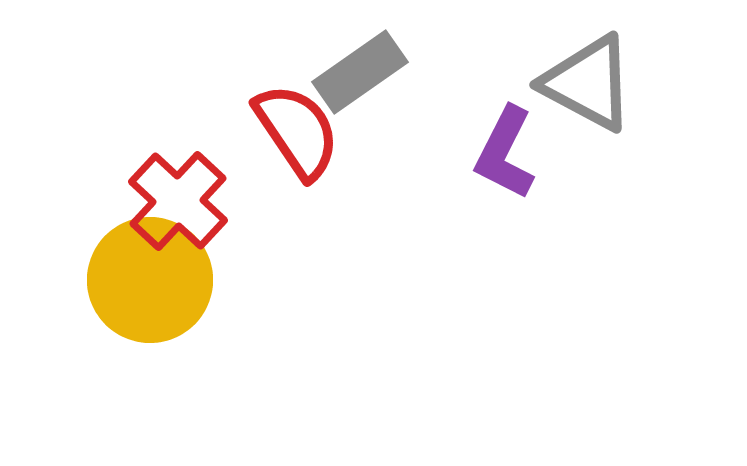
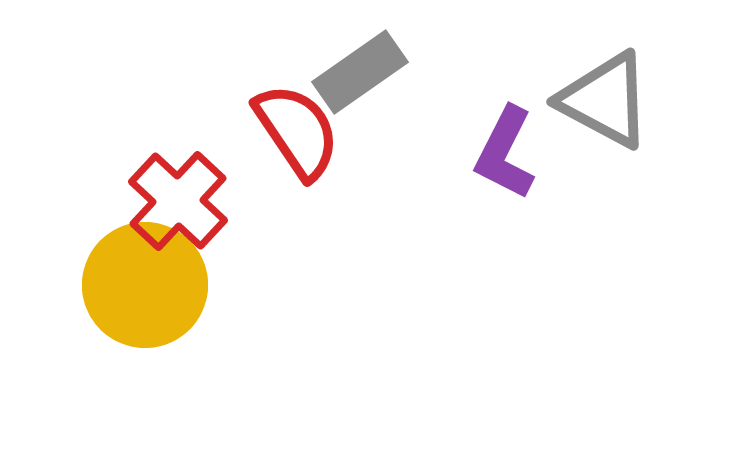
gray triangle: moved 17 px right, 17 px down
yellow circle: moved 5 px left, 5 px down
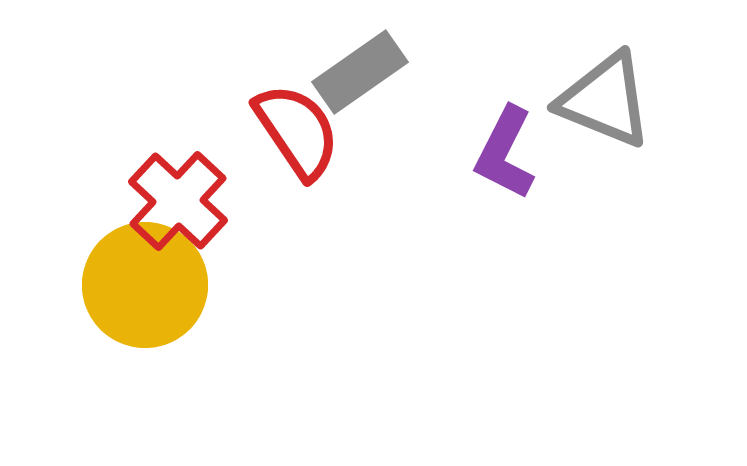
gray triangle: rotated 6 degrees counterclockwise
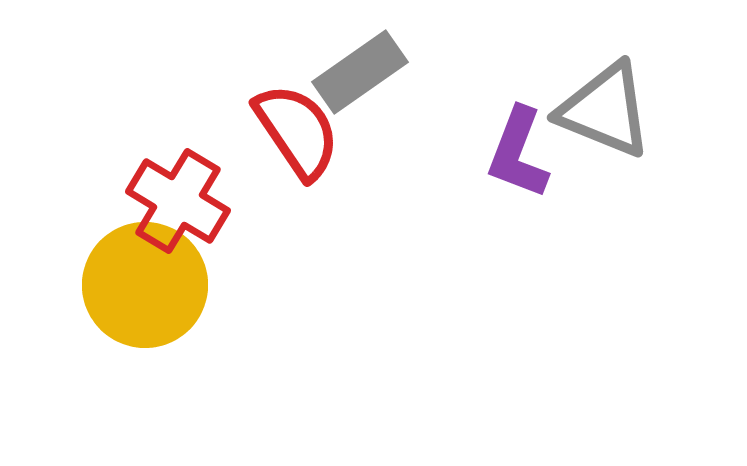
gray triangle: moved 10 px down
purple L-shape: moved 13 px right; rotated 6 degrees counterclockwise
red cross: rotated 12 degrees counterclockwise
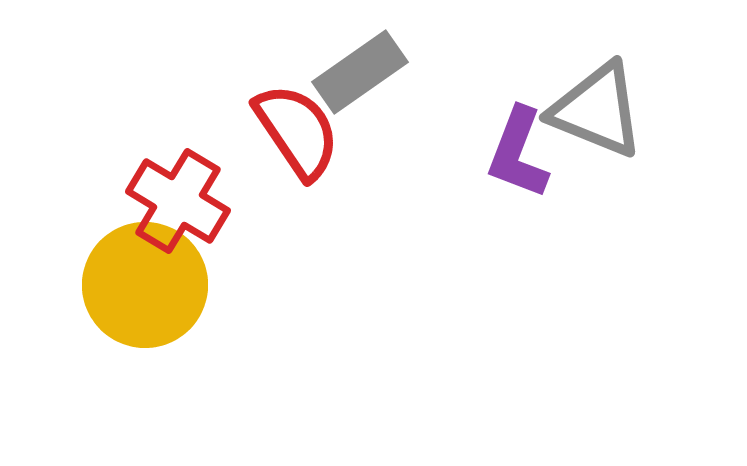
gray triangle: moved 8 px left
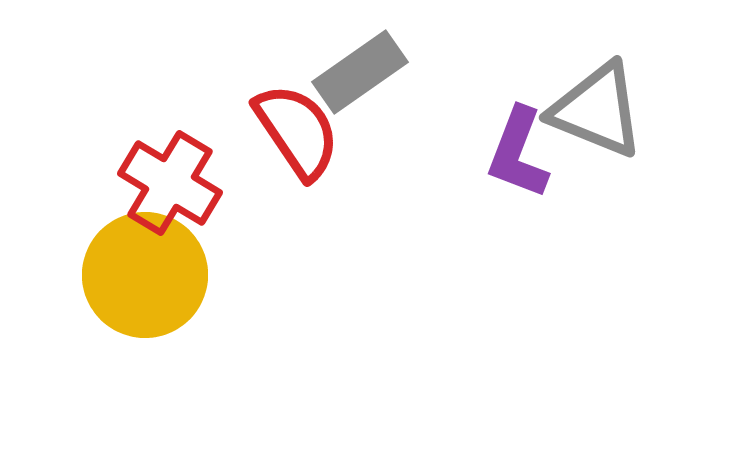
red cross: moved 8 px left, 18 px up
yellow circle: moved 10 px up
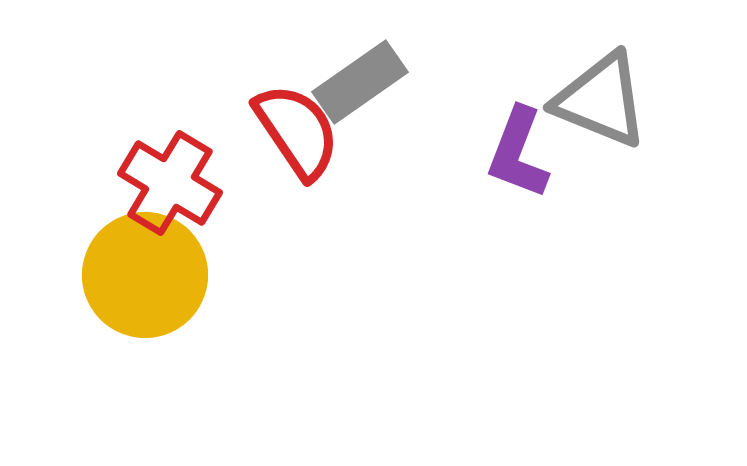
gray rectangle: moved 10 px down
gray triangle: moved 4 px right, 10 px up
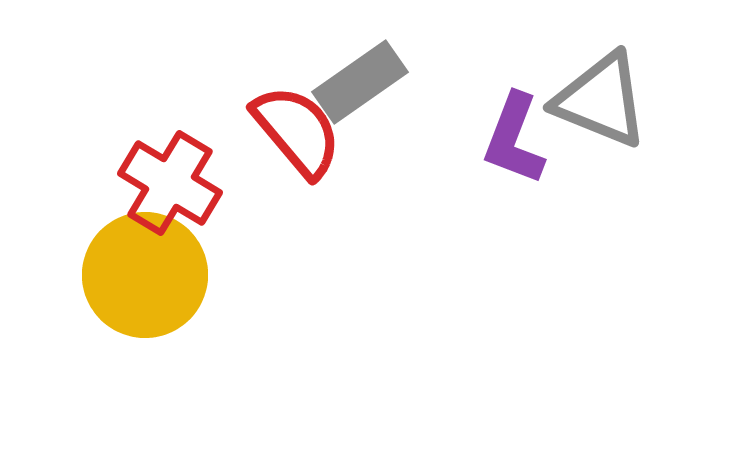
red semicircle: rotated 6 degrees counterclockwise
purple L-shape: moved 4 px left, 14 px up
